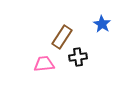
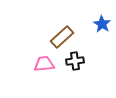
brown rectangle: rotated 15 degrees clockwise
black cross: moved 3 px left, 4 px down
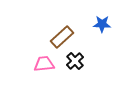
blue star: rotated 30 degrees counterclockwise
black cross: rotated 36 degrees counterclockwise
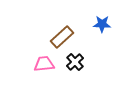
black cross: moved 1 px down
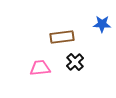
brown rectangle: rotated 35 degrees clockwise
pink trapezoid: moved 4 px left, 4 px down
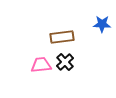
black cross: moved 10 px left
pink trapezoid: moved 1 px right, 3 px up
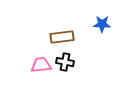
black cross: rotated 36 degrees counterclockwise
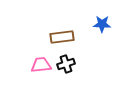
black cross: moved 1 px right, 2 px down; rotated 30 degrees counterclockwise
